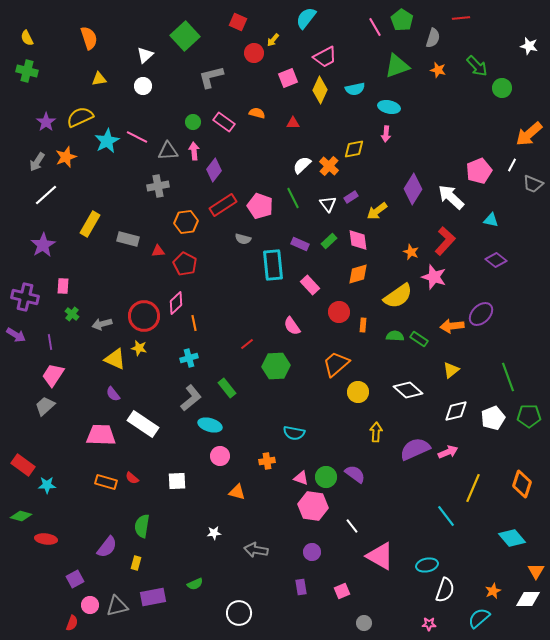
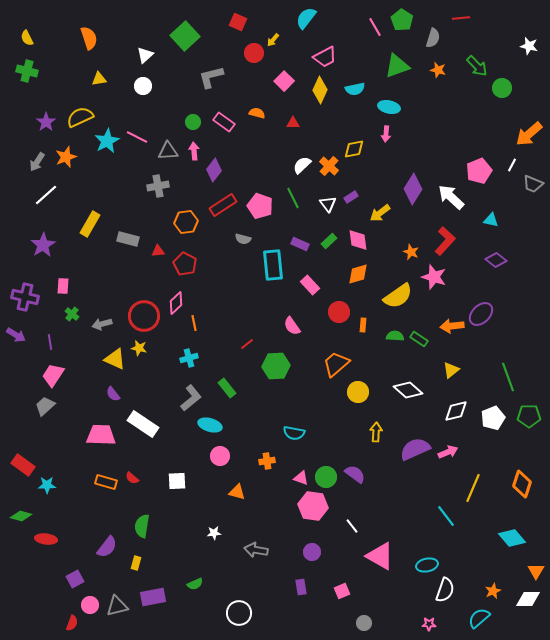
pink square at (288, 78): moved 4 px left, 3 px down; rotated 24 degrees counterclockwise
yellow arrow at (377, 211): moved 3 px right, 2 px down
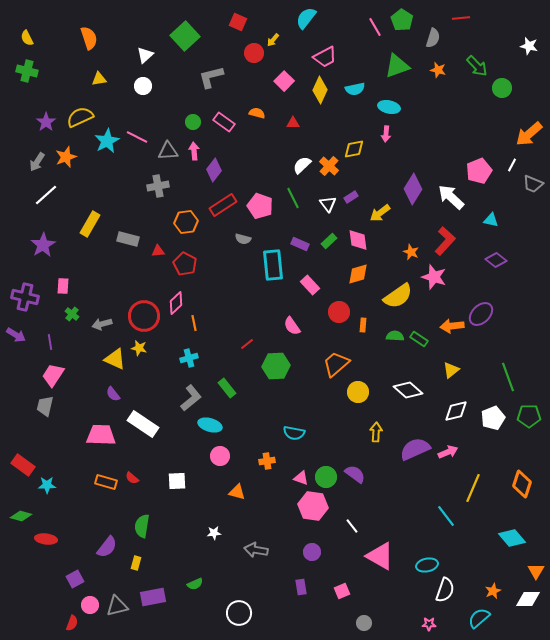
gray trapezoid at (45, 406): rotated 35 degrees counterclockwise
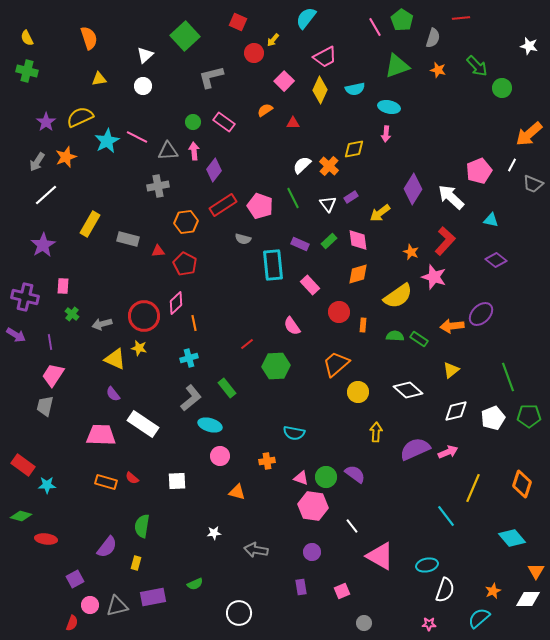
orange semicircle at (257, 113): moved 8 px right, 3 px up; rotated 49 degrees counterclockwise
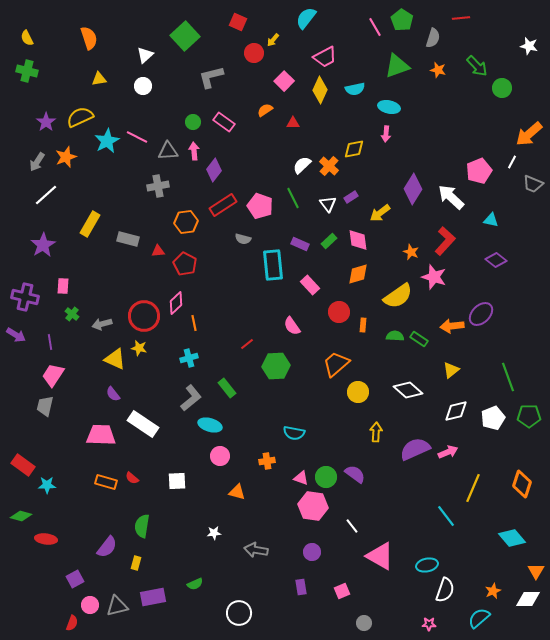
white line at (512, 165): moved 3 px up
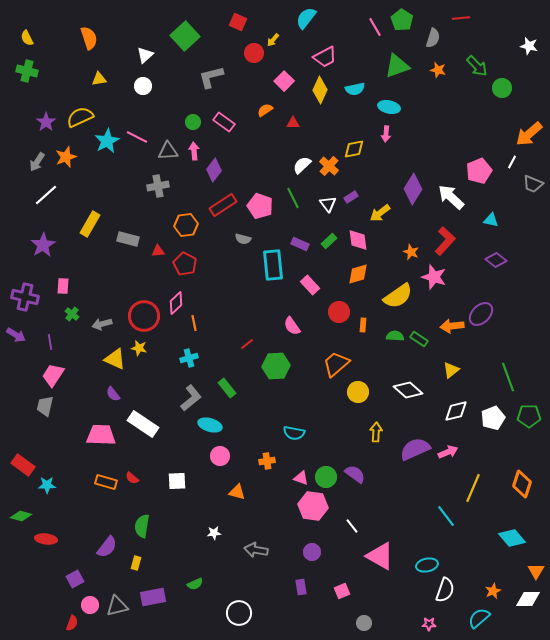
orange hexagon at (186, 222): moved 3 px down
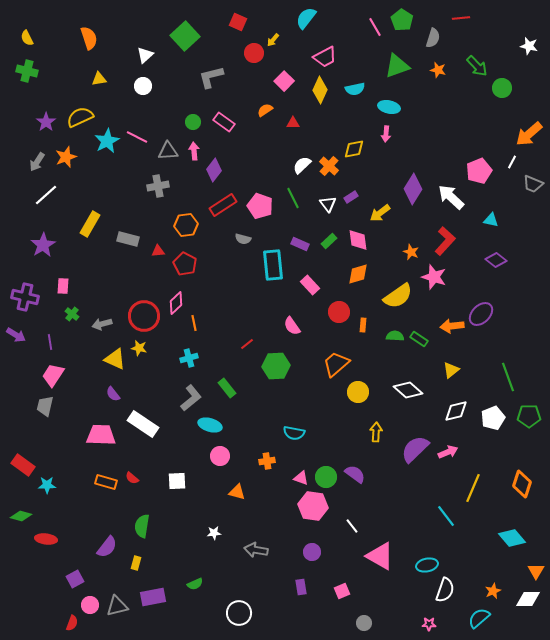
purple semicircle at (415, 449): rotated 20 degrees counterclockwise
